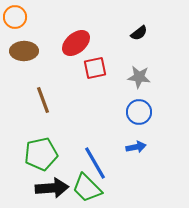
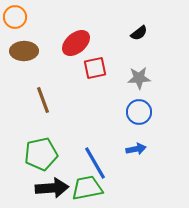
gray star: moved 1 px down; rotated 10 degrees counterclockwise
blue arrow: moved 2 px down
green trapezoid: rotated 124 degrees clockwise
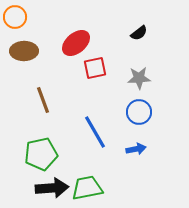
blue line: moved 31 px up
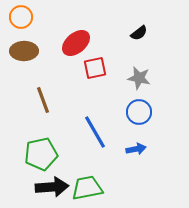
orange circle: moved 6 px right
gray star: rotated 15 degrees clockwise
black arrow: moved 1 px up
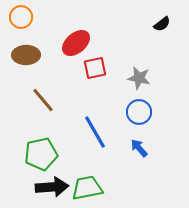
black semicircle: moved 23 px right, 9 px up
brown ellipse: moved 2 px right, 4 px down
brown line: rotated 20 degrees counterclockwise
blue arrow: moved 3 px right, 1 px up; rotated 120 degrees counterclockwise
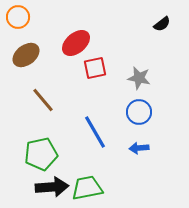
orange circle: moved 3 px left
brown ellipse: rotated 36 degrees counterclockwise
blue arrow: rotated 54 degrees counterclockwise
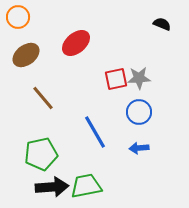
black semicircle: rotated 120 degrees counterclockwise
red square: moved 21 px right, 11 px down
gray star: rotated 15 degrees counterclockwise
brown line: moved 2 px up
green trapezoid: moved 1 px left, 2 px up
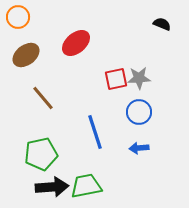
blue line: rotated 12 degrees clockwise
